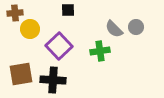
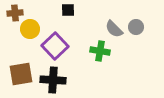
purple square: moved 4 px left
green cross: rotated 18 degrees clockwise
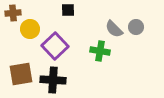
brown cross: moved 2 px left
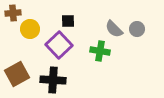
black square: moved 11 px down
gray circle: moved 1 px right, 2 px down
purple square: moved 4 px right, 1 px up
brown square: moved 4 px left; rotated 20 degrees counterclockwise
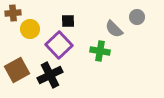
gray circle: moved 12 px up
brown square: moved 4 px up
black cross: moved 3 px left, 5 px up; rotated 30 degrees counterclockwise
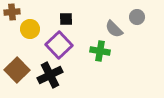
brown cross: moved 1 px left, 1 px up
black square: moved 2 px left, 2 px up
brown square: rotated 15 degrees counterclockwise
